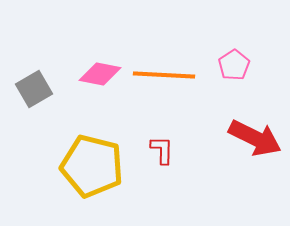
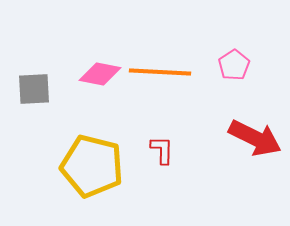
orange line: moved 4 px left, 3 px up
gray square: rotated 27 degrees clockwise
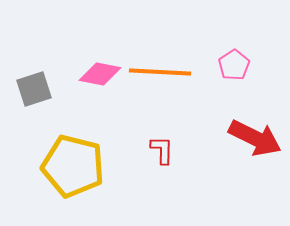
gray square: rotated 15 degrees counterclockwise
yellow pentagon: moved 19 px left
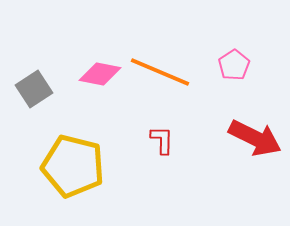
orange line: rotated 20 degrees clockwise
gray square: rotated 15 degrees counterclockwise
red L-shape: moved 10 px up
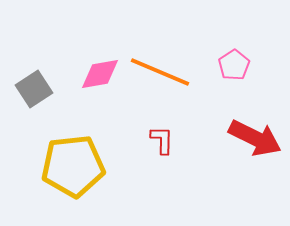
pink diamond: rotated 21 degrees counterclockwise
yellow pentagon: rotated 20 degrees counterclockwise
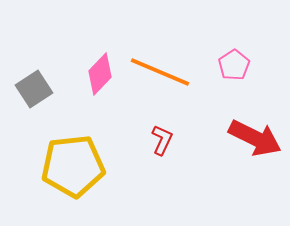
pink diamond: rotated 36 degrees counterclockwise
red L-shape: rotated 24 degrees clockwise
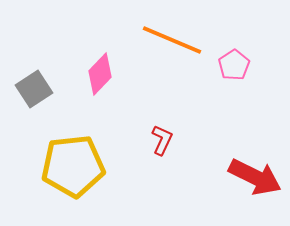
orange line: moved 12 px right, 32 px up
red arrow: moved 39 px down
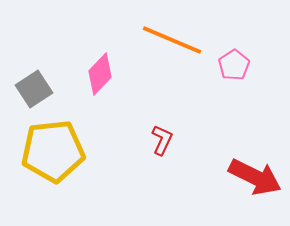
yellow pentagon: moved 20 px left, 15 px up
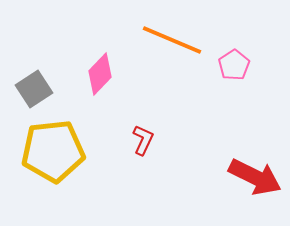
red L-shape: moved 19 px left
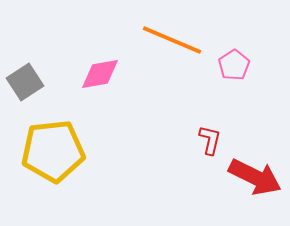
pink diamond: rotated 36 degrees clockwise
gray square: moved 9 px left, 7 px up
red L-shape: moved 67 px right; rotated 12 degrees counterclockwise
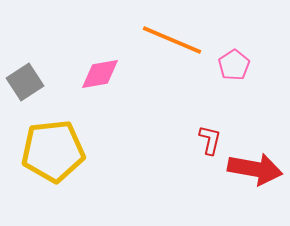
red arrow: moved 8 px up; rotated 16 degrees counterclockwise
